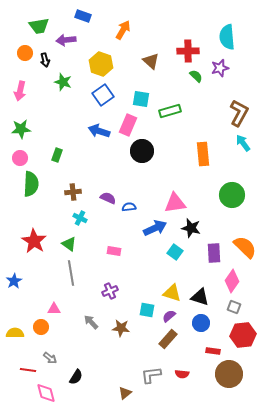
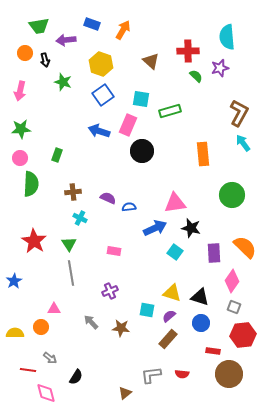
blue rectangle at (83, 16): moved 9 px right, 8 px down
green triangle at (69, 244): rotated 21 degrees clockwise
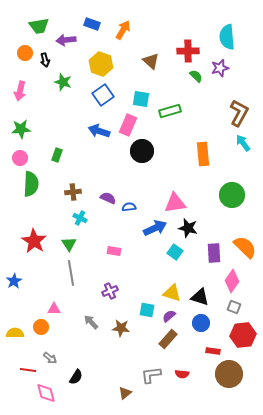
black star at (191, 228): moved 3 px left
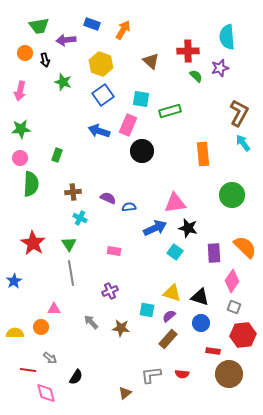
red star at (34, 241): moved 1 px left, 2 px down
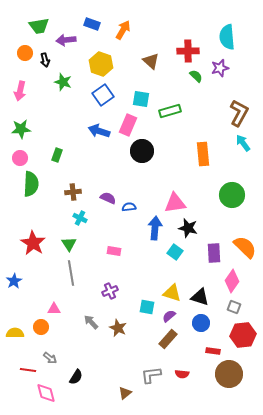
blue arrow at (155, 228): rotated 60 degrees counterclockwise
cyan square at (147, 310): moved 3 px up
brown star at (121, 328): moved 3 px left; rotated 18 degrees clockwise
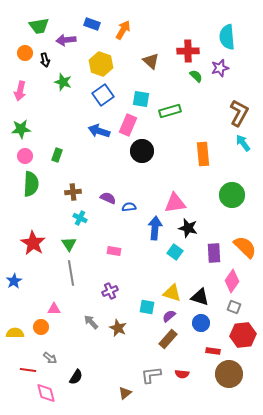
pink circle at (20, 158): moved 5 px right, 2 px up
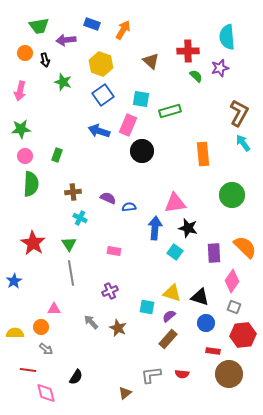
blue circle at (201, 323): moved 5 px right
gray arrow at (50, 358): moved 4 px left, 9 px up
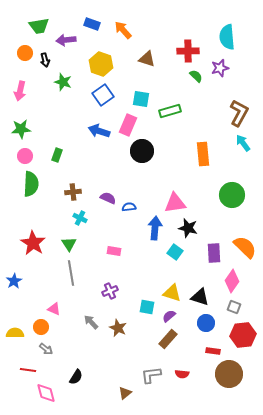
orange arrow at (123, 30): rotated 72 degrees counterclockwise
brown triangle at (151, 61): moved 4 px left, 2 px up; rotated 24 degrees counterclockwise
pink triangle at (54, 309): rotated 24 degrees clockwise
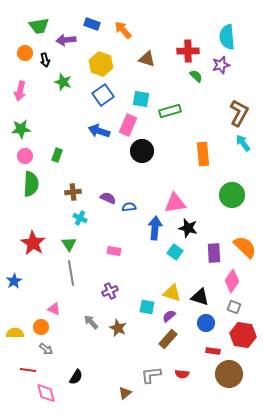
purple star at (220, 68): moved 1 px right, 3 px up
red hexagon at (243, 335): rotated 15 degrees clockwise
